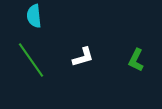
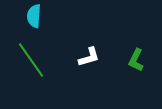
cyan semicircle: rotated 10 degrees clockwise
white L-shape: moved 6 px right
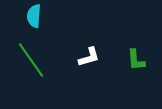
green L-shape: rotated 30 degrees counterclockwise
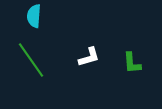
green L-shape: moved 4 px left, 3 px down
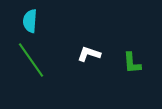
cyan semicircle: moved 4 px left, 5 px down
white L-shape: moved 3 px up; rotated 145 degrees counterclockwise
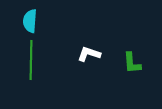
green line: rotated 36 degrees clockwise
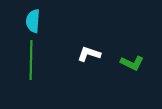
cyan semicircle: moved 3 px right
green L-shape: rotated 60 degrees counterclockwise
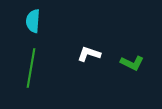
green line: moved 8 px down; rotated 9 degrees clockwise
